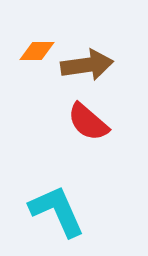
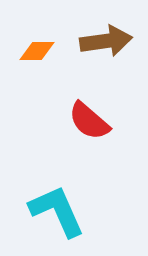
brown arrow: moved 19 px right, 24 px up
red semicircle: moved 1 px right, 1 px up
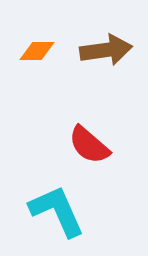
brown arrow: moved 9 px down
red semicircle: moved 24 px down
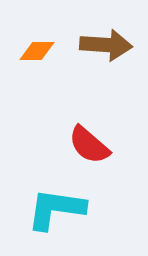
brown arrow: moved 5 px up; rotated 12 degrees clockwise
cyan L-shape: moved 1 px left, 2 px up; rotated 58 degrees counterclockwise
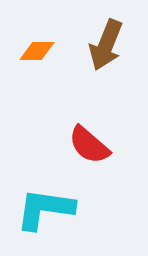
brown arrow: rotated 108 degrees clockwise
cyan L-shape: moved 11 px left
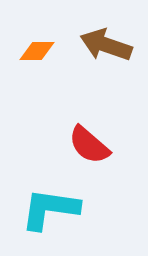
brown arrow: rotated 87 degrees clockwise
cyan L-shape: moved 5 px right
